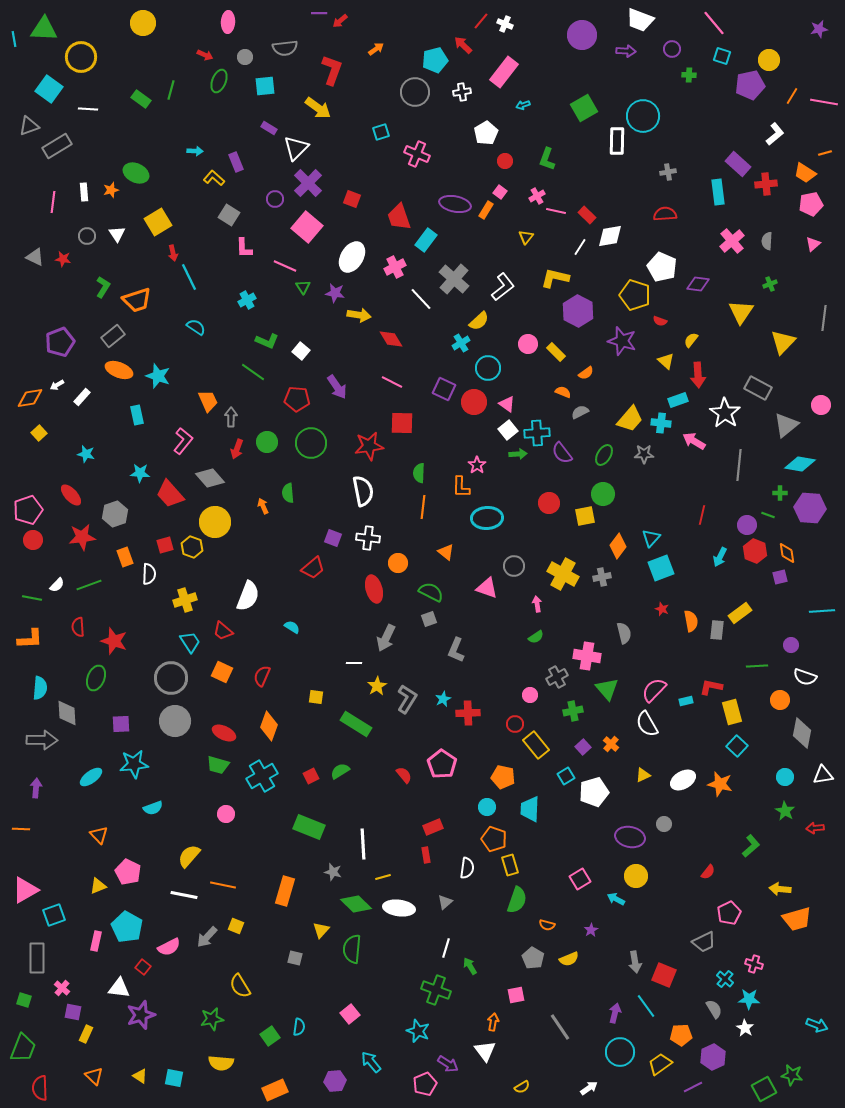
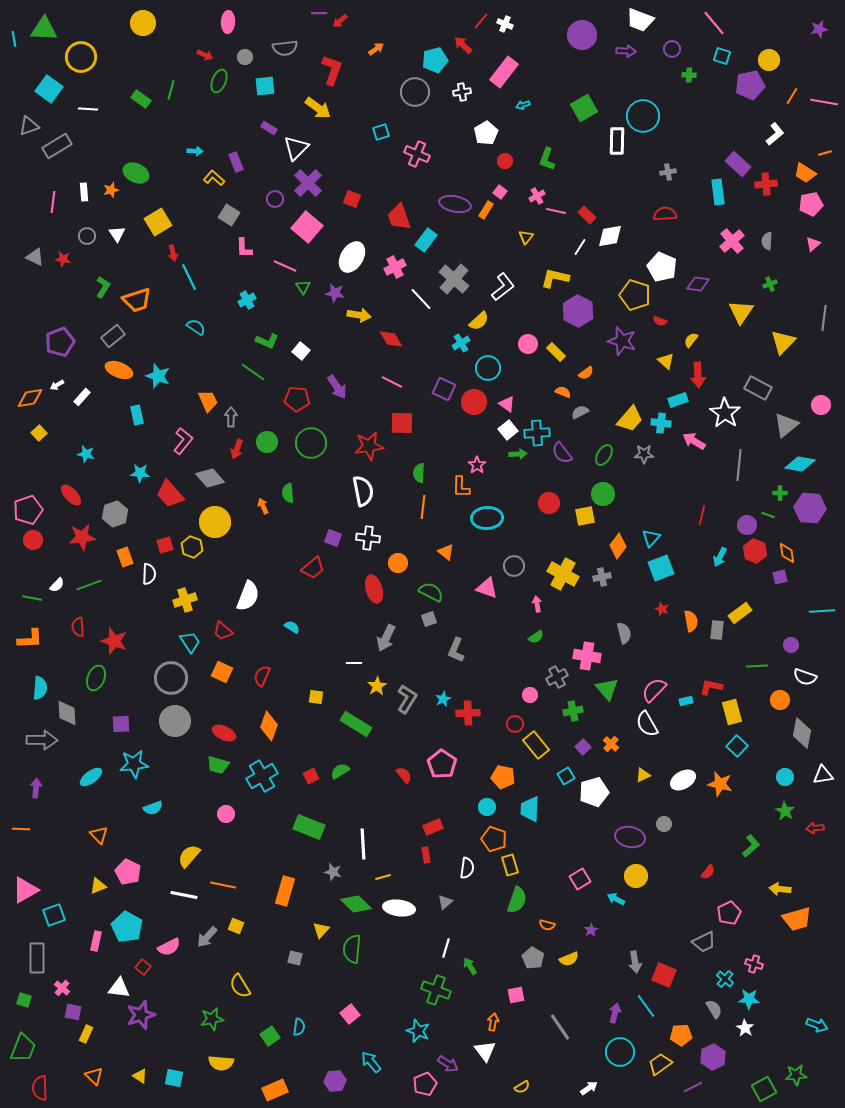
green star at (792, 1075): moved 4 px right; rotated 15 degrees counterclockwise
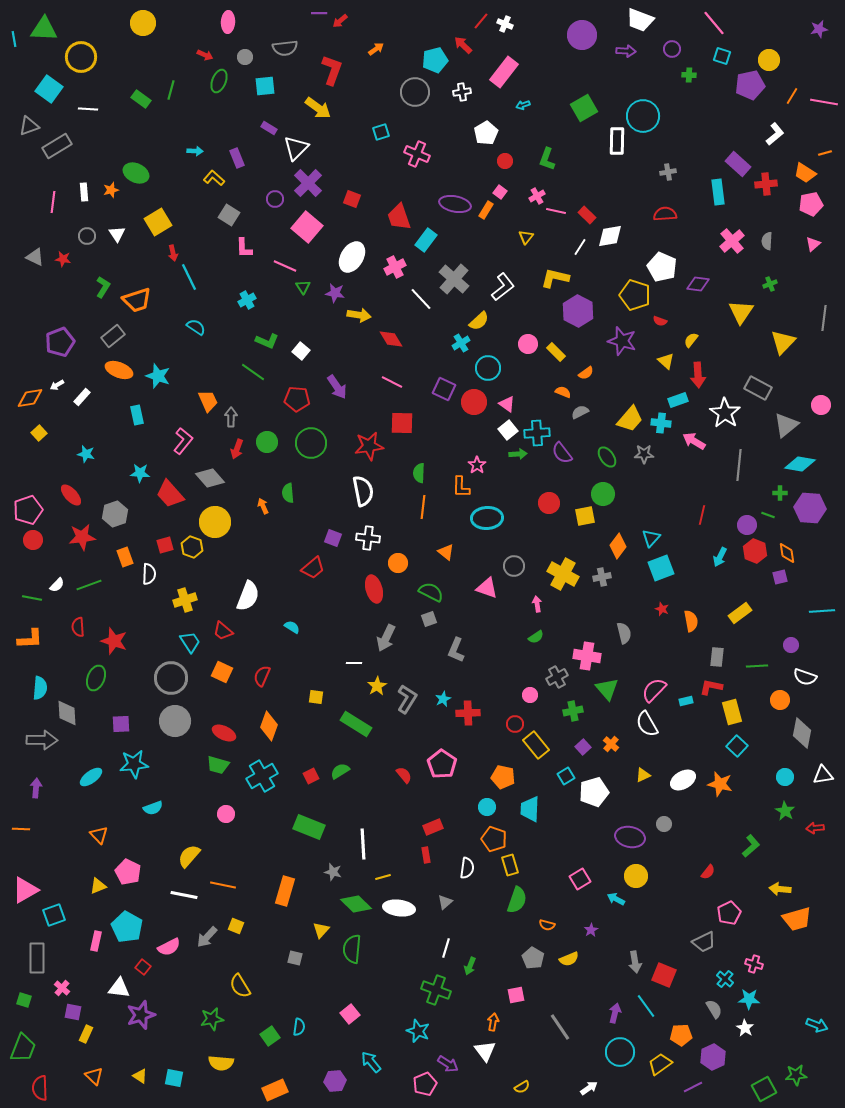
purple rectangle at (236, 162): moved 1 px right, 4 px up
green ellipse at (604, 455): moved 3 px right, 2 px down; rotated 65 degrees counterclockwise
gray rectangle at (717, 630): moved 27 px down
green arrow at (470, 966): rotated 126 degrees counterclockwise
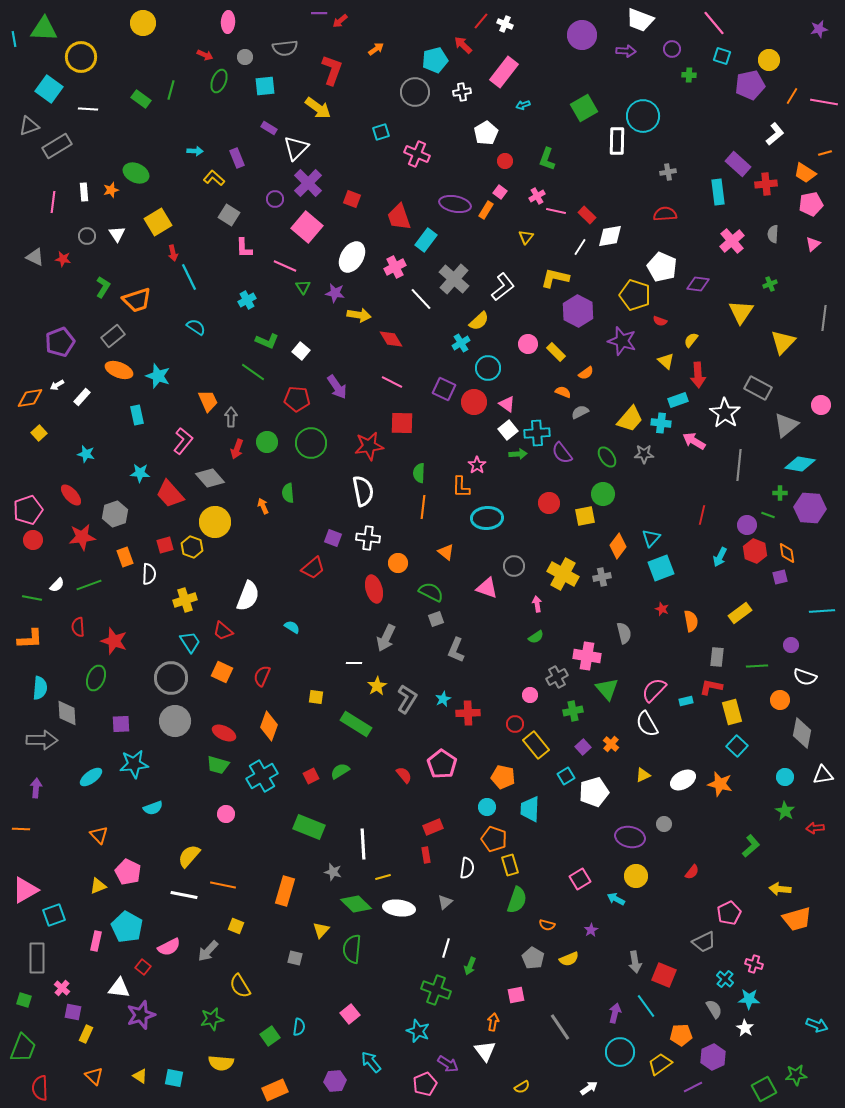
gray semicircle at (767, 241): moved 6 px right, 7 px up
gray square at (429, 619): moved 7 px right
red semicircle at (708, 872): moved 16 px left
gray arrow at (207, 937): moved 1 px right, 14 px down
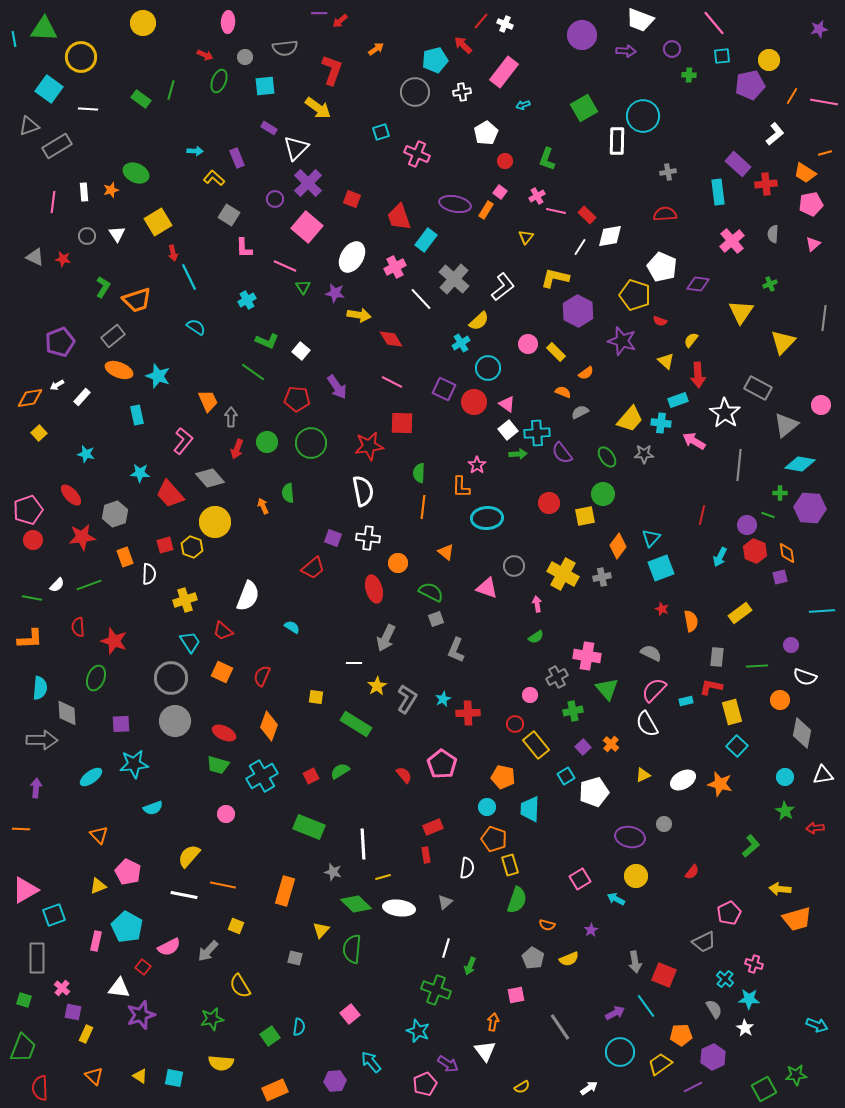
cyan square at (722, 56): rotated 24 degrees counterclockwise
gray semicircle at (624, 633): moved 27 px right, 20 px down; rotated 50 degrees counterclockwise
purple arrow at (615, 1013): rotated 48 degrees clockwise
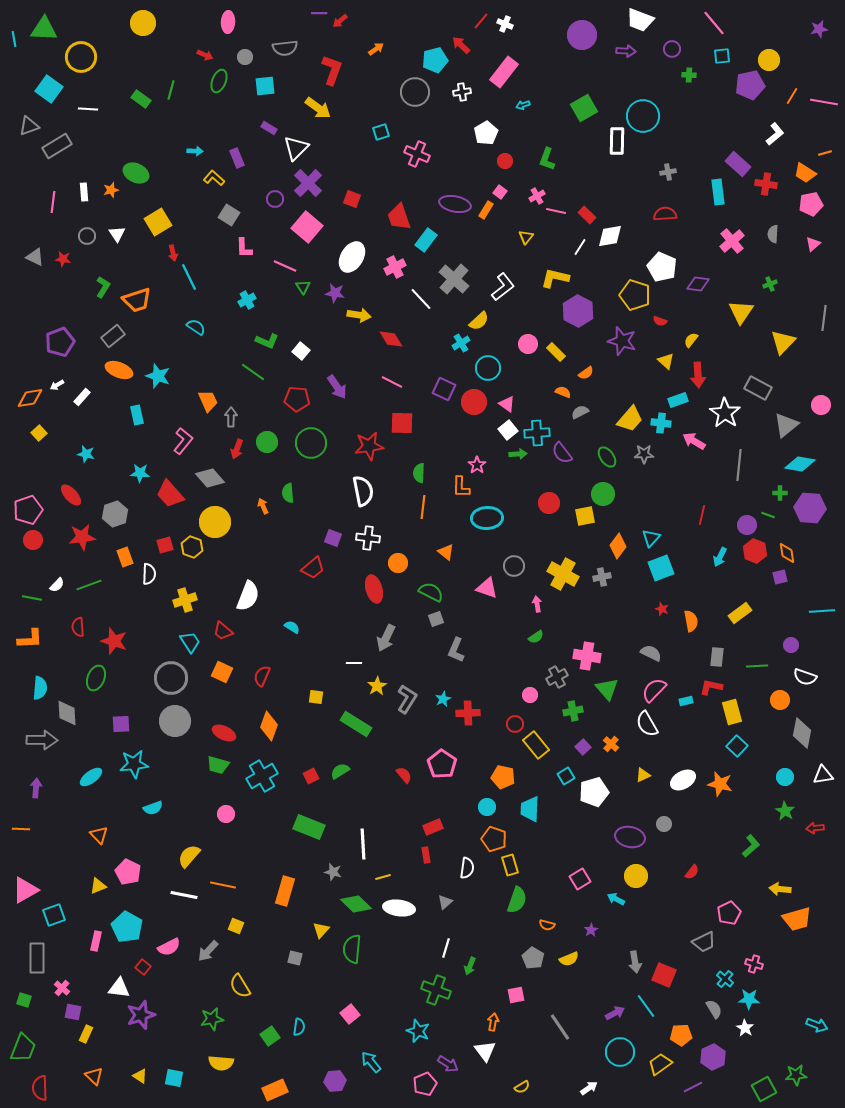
red arrow at (463, 45): moved 2 px left
red cross at (766, 184): rotated 15 degrees clockwise
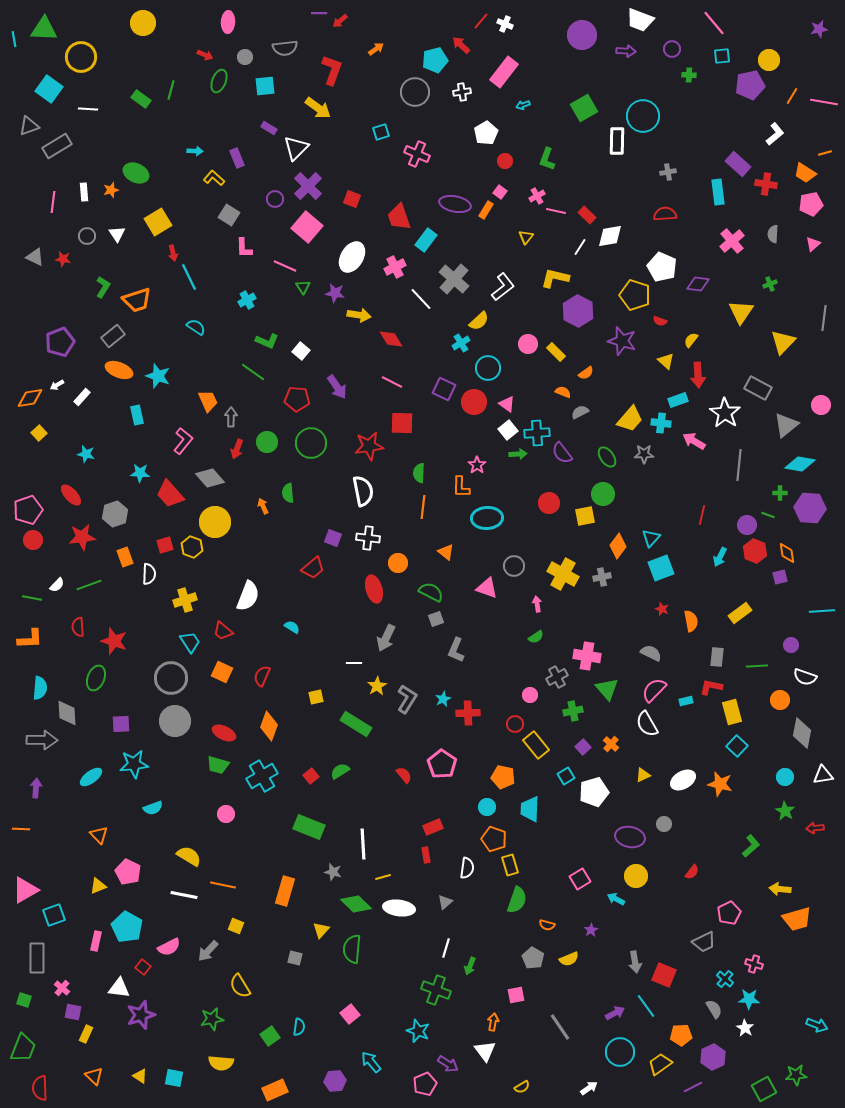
purple cross at (308, 183): moved 3 px down
yellow square at (316, 697): rotated 21 degrees counterclockwise
red square at (311, 776): rotated 14 degrees counterclockwise
yellow semicircle at (189, 856): rotated 80 degrees clockwise
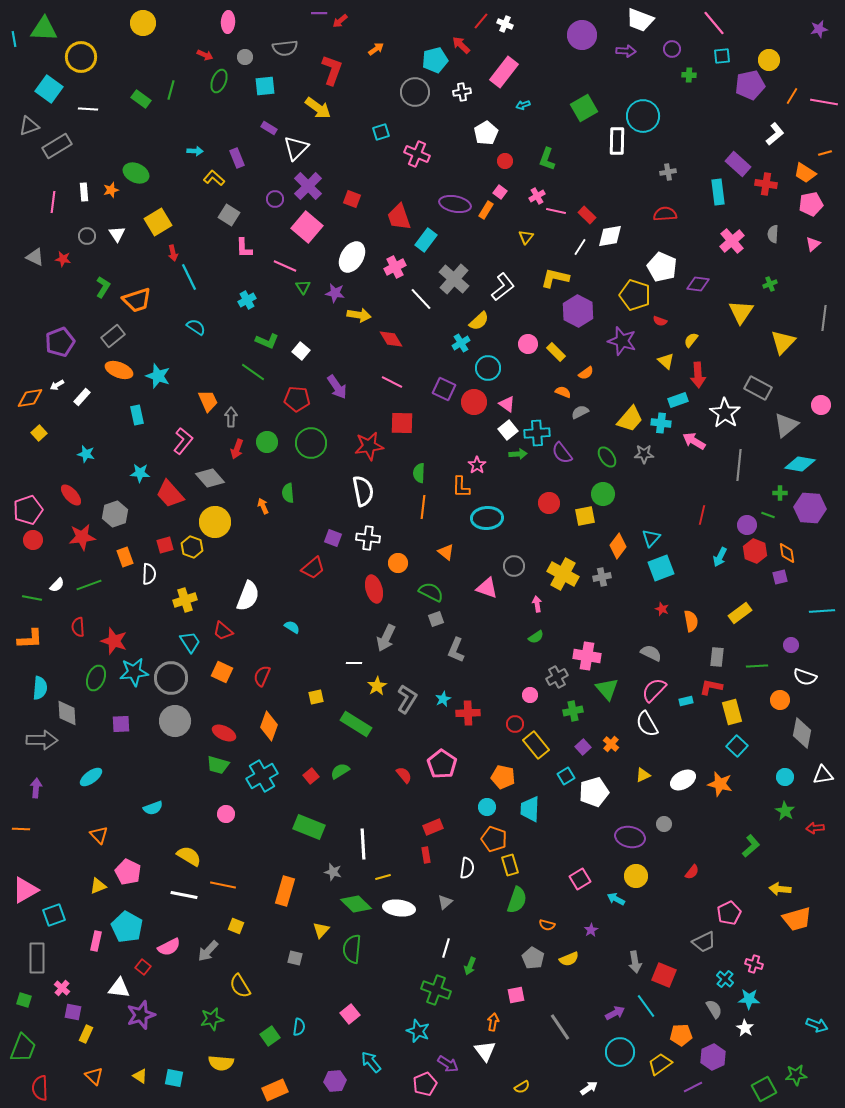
cyan star at (134, 764): moved 92 px up
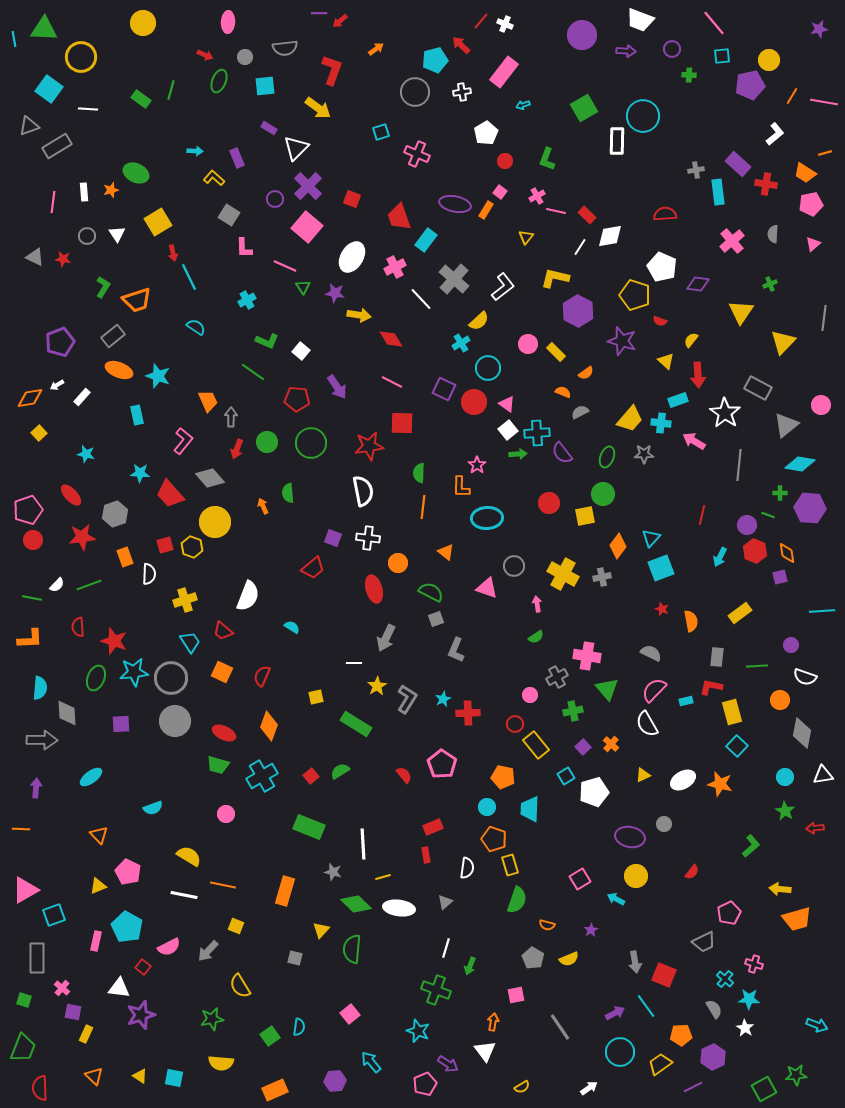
gray cross at (668, 172): moved 28 px right, 2 px up
green ellipse at (607, 457): rotated 55 degrees clockwise
